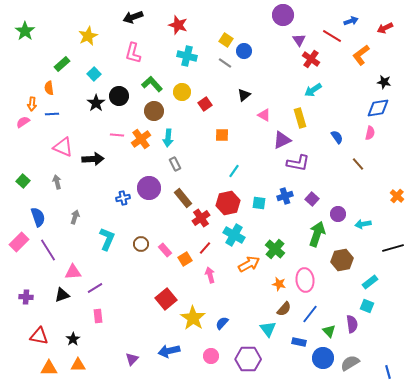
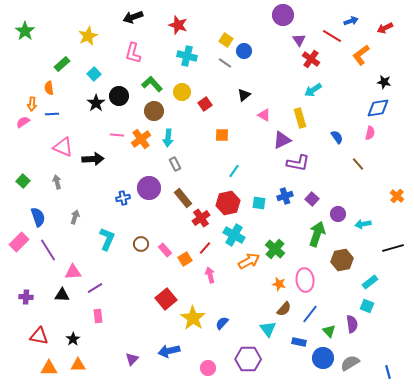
orange arrow at (249, 264): moved 3 px up
black triangle at (62, 295): rotated 21 degrees clockwise
pink circle at (211, 356): moved 3 px left, 12 px down
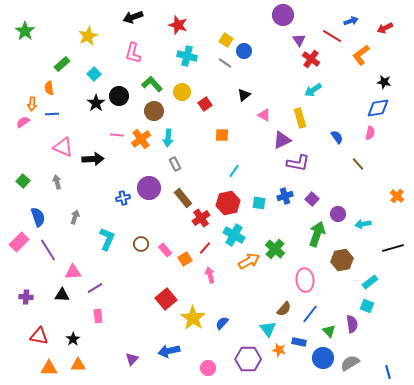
orange star at (279, 284): moved 66 px down
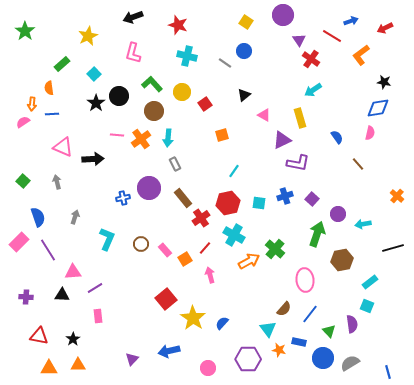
yellow square at (226, 40): moved 20 px right, 18 px up
orange square at (222, 135): rotated 16 degrees counterclockwise
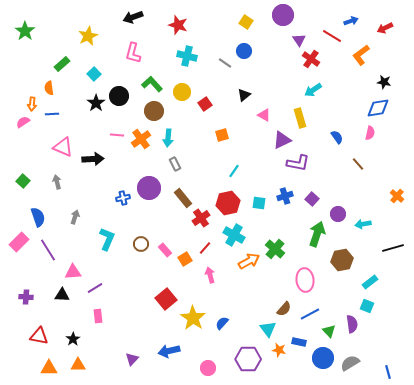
blue line at (310, 314): rotated 24 degrees clockwise
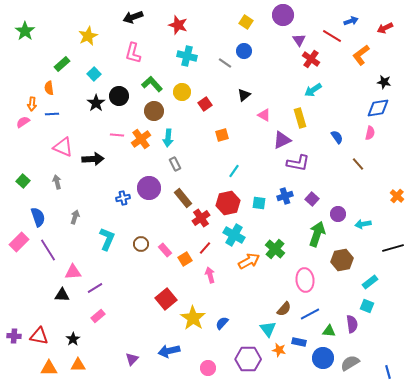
purple cross at (26, 297): moved 12 px left, 39 px down
pink rectangle at (98, 316): rotated 56 degrees clockwise
green triangle at (329, 331): rotated 40 degrees counterclockwise
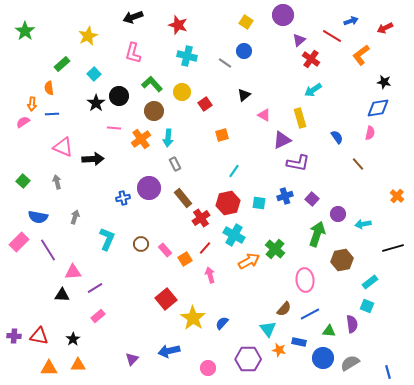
purple triangle at (299, 40): rotated 24 degrees clockwise
pink line at (117, 135): moved 3 px left, 7 px up
blue semicircle at (38, 217): rotated 120 degrees clockwise
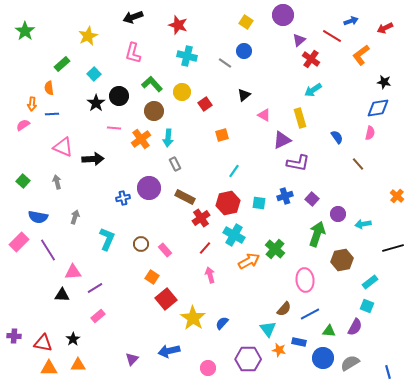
pink semicircle at (23, 122): moved 3 px down
brown rectangle at (183, 198): moved 2 px right, 1 px up; rotated 24 degrees counterclockwise
orange square at (185, 259): moved 33 px left, 18 px down; rotated 24 degrees counterclockwise
purple semicircle at (352, 324): moved 3 px right, 3 px down; rotated 36 degrees clockwise
red triangle at (39, 336): moved 4 px right, 7 px down
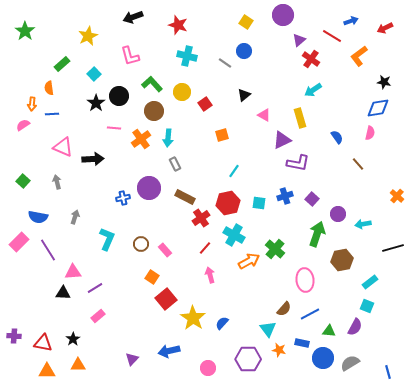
pink L-shape at (133, 53): moved 3 px left, 3 px down; rotated 30 degrees counterclockwise
orange L-shape at (361, 55): moved 2 px left, 1 px down
black triangle at (62, 295): moved 1 px right, 2 px up
blue rectangle at (299, 342): moved 3 px right, 1 px down
orange triangle at (49, 368): moved 2 px left, 3 px down
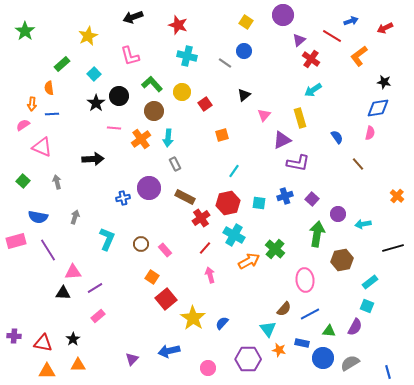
pink triangle at (264, 115): rotated 40 degrees clockwise
pink triangle at (63, 147): moved 21 px left
green arrow at (317, 234): rotated 10 degrees counterclockwise
pink rectangle at (19, 242): moved 3 px left, 1 px up; rotated 30 degrees clockwise
